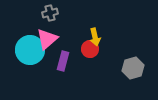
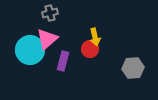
gray hexagon: rotated 10 degrees clockwise
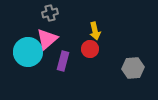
yellow arrow: moved 6 px up
cyan circle: moved 2 px left, 2 px down
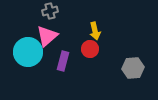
gray cross: moved 2 px up
pink triangle: moved 3 px up
